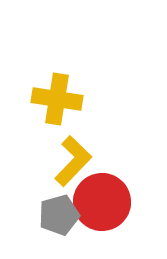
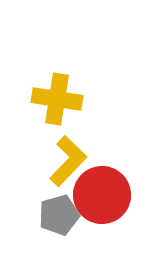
yellow L-shape: moved 5 px left
red circle: moved 7 px up
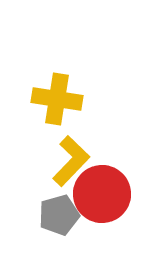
yellow L-shape: moved 3 px right
red circle: moved 1 px up
